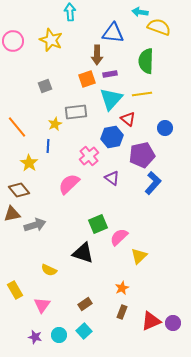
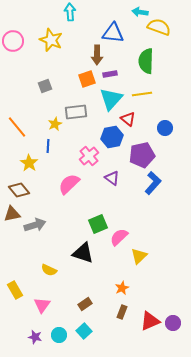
red triangle at (151, 321): moved 1 px left
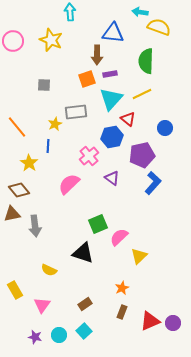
gray square at (45, 86): moved 1 px left, 1 px up; rotated 24 degrees clockwise
yellow line at (142, 94): rotated 18 degrees counterclockwise
gray arrow at (35, 225): moved 1 px down; rotated 100 degrees clockwise
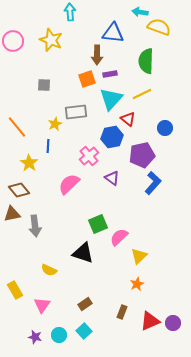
orange star at (122, 288): moved 15 px right, 4 px up
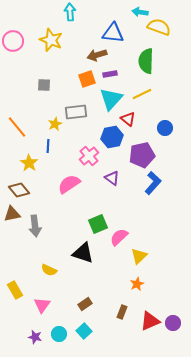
brown arrow at (97, 55): rotated 72 degrees clockwise
pink semicircle at (69, 184): rotated 10 degrees clockwise
cyan circle at (59, 335): moved 1 px up
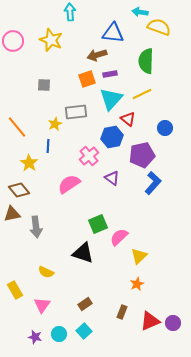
gray arrow at (35, 226): moved 1 px right, 1 px down
yellow semicircle at (49, 270): moved 3 px left, 2 px down
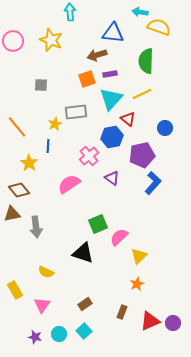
gray square at (44, 85): moved 3 px left
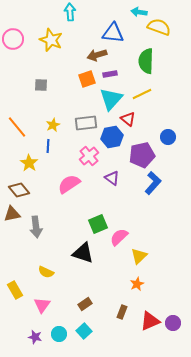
cyan arrow at (140, 12): moved 1 px left
pink circle at (13, 41): moved 2 px up
gray rectangle at (76, 112): moved 10 px right, 11 px down
yellow star at (55, 124): moved 2 px left, 1 px down
blue circle at (165, 128): moved 3 px right, 9 px down
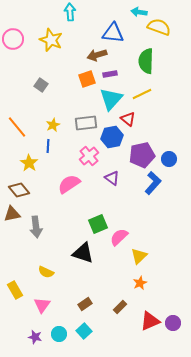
gray square at (41, 85): rotated 32 degrees clockwise
blue circle at (168, 137): moved 1 px right, 22 px down
orange star at (137, 284): moved 3 px right, 1 px up
brown rectangle at (122, 312): moved 2 px left, 5 px up; rotated 24 degrees clockwise
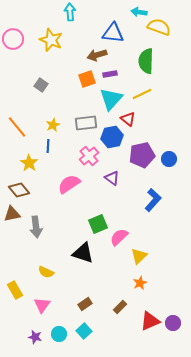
blue L-shape at (153, 183): moved 17 px down
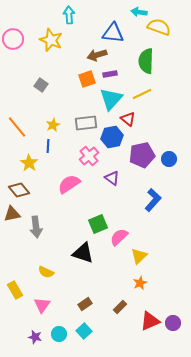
cyan arrow at (70, 12): moved 1 px left, 3 px down
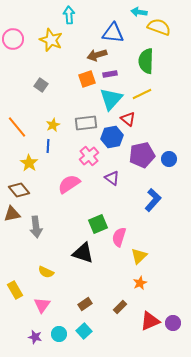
pink semicircle at (119, 237): rotated 30 degrees counterclockwise
